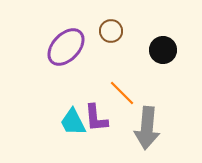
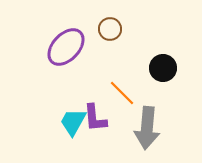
brown circle: moved 1 px left, 2 px up
black circle: moved 18 px down
purple L-shape: moved 1 px left
cyan trapezoid: rotated 56 degrees clockwise
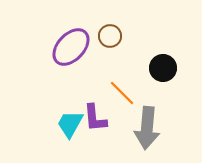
brown circle: moved 7 px down
purple ellipse: moved 5 px right
cyan trapezoid: moved 3 px left, 2 px down
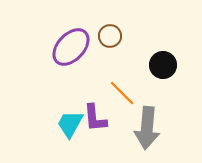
black circle: moved 3 px up
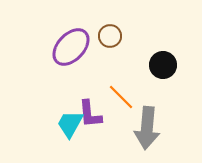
orange line: moved 1 px left, 4 px down
purple L-shape: moved 5 px left, 4 px up
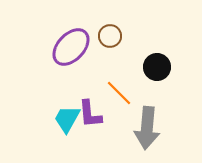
black circle: moved 6 px left, 2 px down
orange line: moved 2 px left, 4 px up
cyan trapezoid: moved 3 px left, 5 px up
